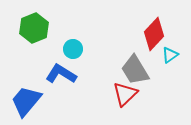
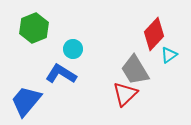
cyan triangle: moved 1 px left
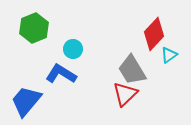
gray trapezoid: moved 3 px left
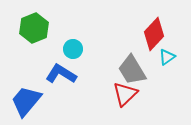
cyan triangle: moved 2 px left, 2 px down
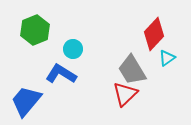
green hexagon: moved 1 px right, 2 px down
cyan triangle: moved 1 px down
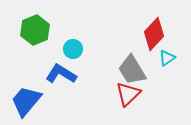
red triangle: moved 3 px right
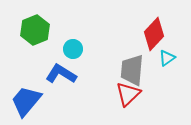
gray trapezoid: rotated 36 degrees clockwise
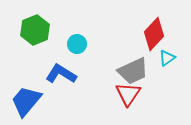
cyan circle: moved 4 px right, 5 px up
gray trapezoid: moved 1 px right, 1 px down; rotated 120 degrees counterclockwise
red triangle: rotated 12 degrees counterclockwise
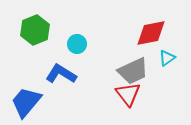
red diamond: moved 3 px left, 1 px up; rotated 36 degrees clockwise
red triangle: rotated 12 degrees counterclockwise
blue trapezoid: moved 1 px down
